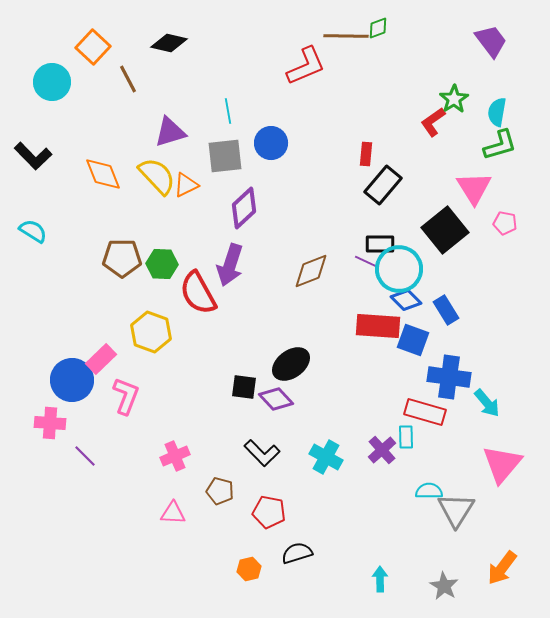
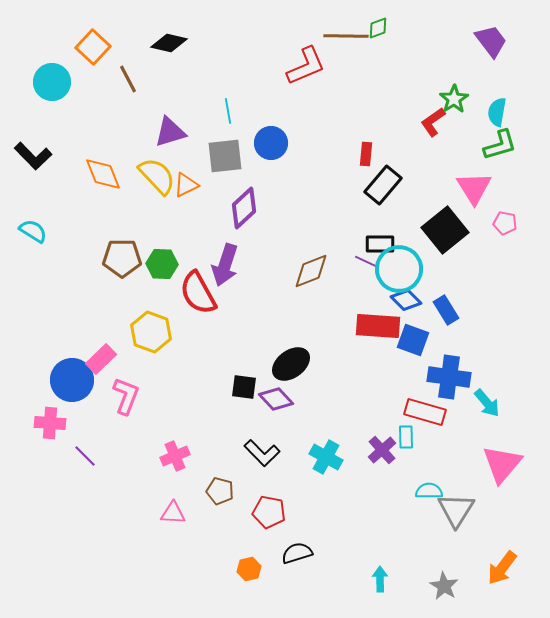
purple arrow at (230, 265): moved 5 px left
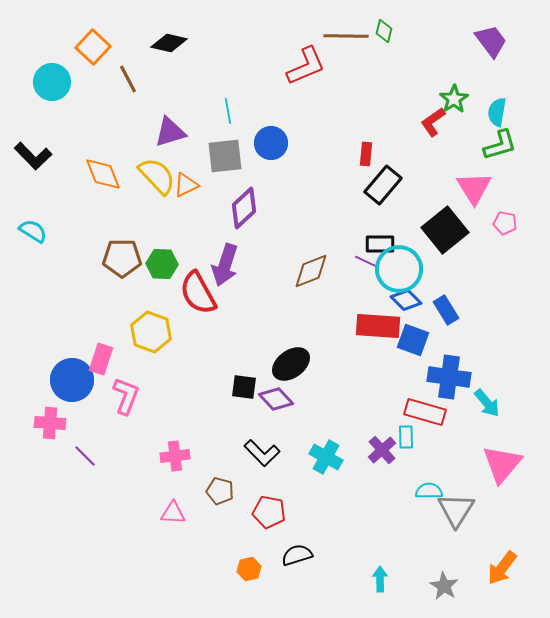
green diamond at (378, 28): moved 6 px right, 3 px down; rotated 55 degrees counterclockwise
pink rectangle at (101, 359): rotated 28 degrees counterclockwise
pink cross at (175, 456): rotated 16 degrees clockwise
black semicircle at (297, 553): moved 2 px down
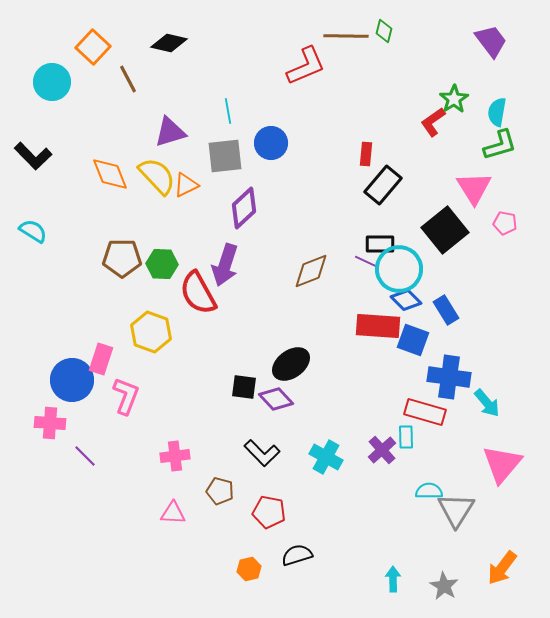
orange diamond at (103, 174): moved 7 px right
cyan arrow at (380, 579): moved 13 px right
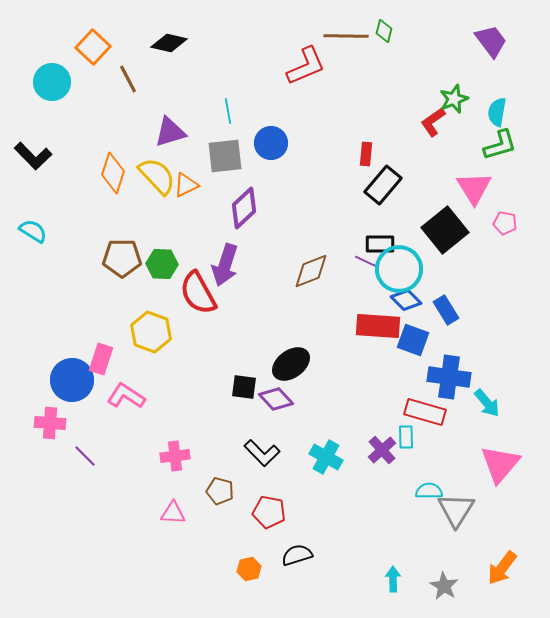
green star at (454, 99): rotated 12 degrees clockwise
orange diamond at (110, 174): moved 3 px right, 1 px up; rotated 39 degrees clockwise
pink L-shape at (126, 396): rotated 78 degrees counterclockwise
pink triangle at (502, 464): moved 2 px left
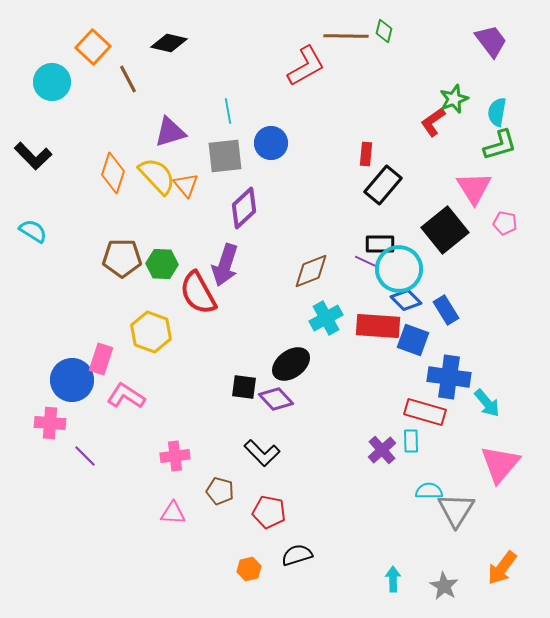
red L-shape at (306, 66): rotated 6 degrees counterclockwise
orange triangle at (186, 185): rotated 44 degrees counterclockwise
cyan rectangle at (406, 437): moved 5 px right, 4 px down
cyan cross at (326, 457): moved 139 px up; rotated 32 degrees clockwise
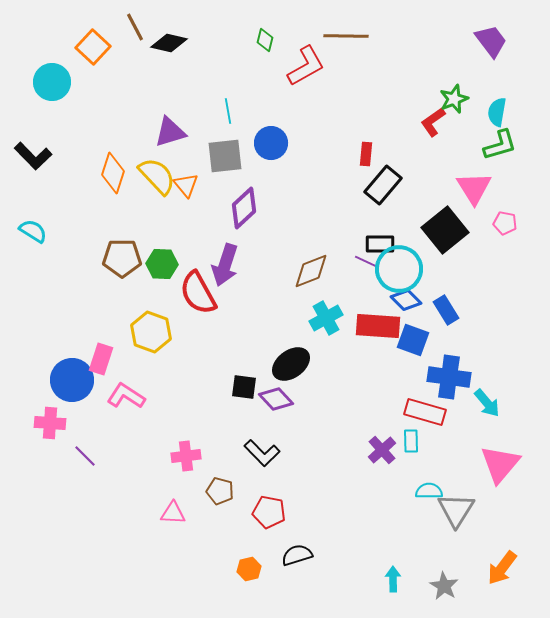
green diamond at (384, 31): moved 119 px left, 9 px down
brown line at (128, 79): moved 7 px right, 52 px up
pink cross at (175, 456): moved 11 px right
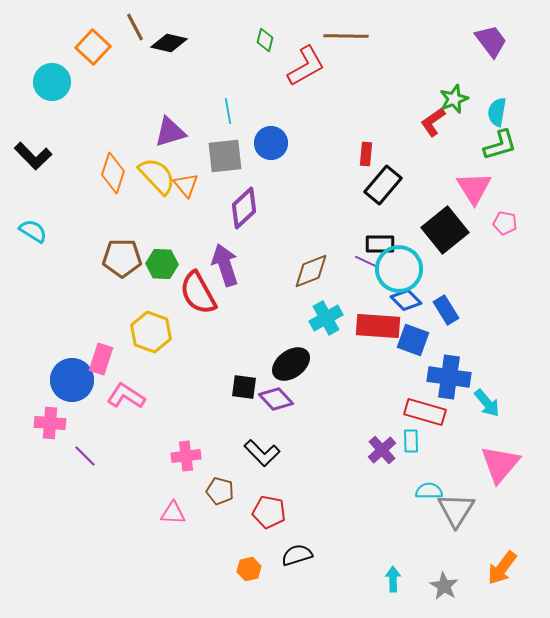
purple arrow at (225, 265): rotated 144 degrees clockwise
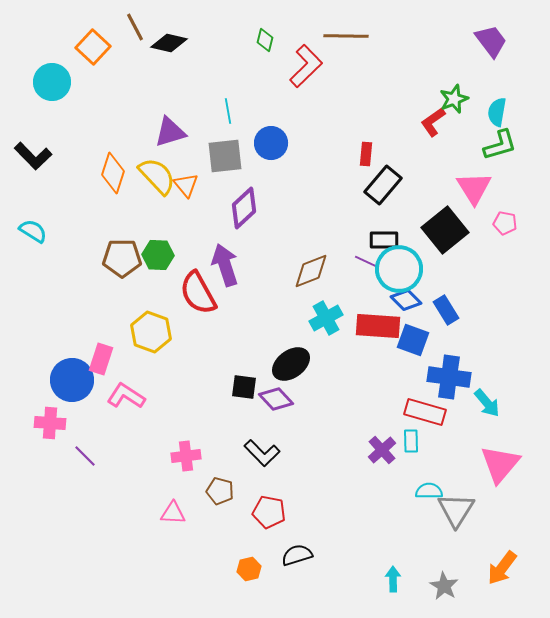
red L-shape at (306, 66): rotated 15 degrees counterclockwise
black rectangle at (380, 244): moved 4 px right, 4 px up
green hexagon at (162, 264): moved 4 px left, 9 px up
